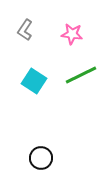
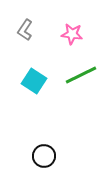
black circle: moved 3 px right, 2 px up
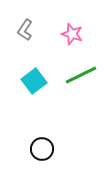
pink star: rotated 10 degrees clockwise
cyan square: rotated 20 degrees clockwise
black circle: moved 2 px left, 7 px up
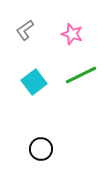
gray L-shape: rotated 20 degrees clockwise
cyan square: moved 1 px down
black circle: moved 1 px left
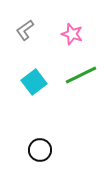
black circle: moved 1 px left, 1 px down
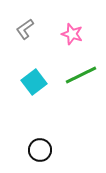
gray L-shape: moved 1 px up
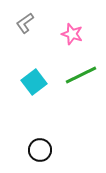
gray L-shape: moved 6 px up
